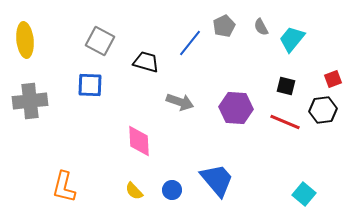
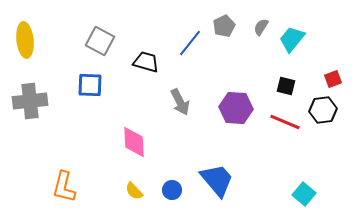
gray semicircle: rotated 60 degrees clockwise
gray arrow: rotated 44 degrees clockwise
pink diamond: moved 5 px left, 1 px down
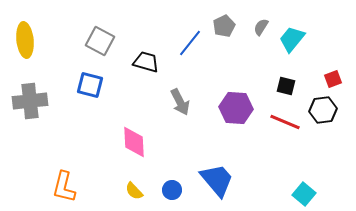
blue square: rotated 12 degrees clockwise
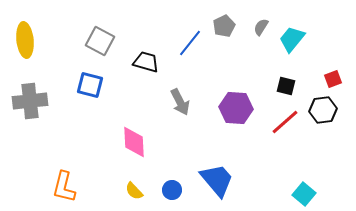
red line: rotated 64 degrees counterclockwise
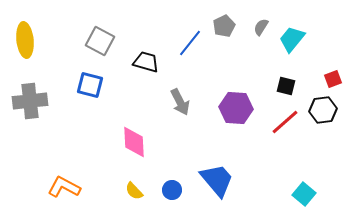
orange L-shape: rotated 104 degrees clockwise
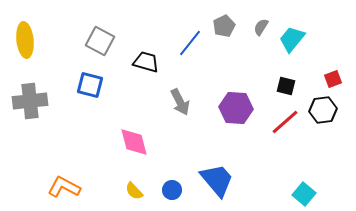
pink diamond: rotated 12 degrees counterclockwise
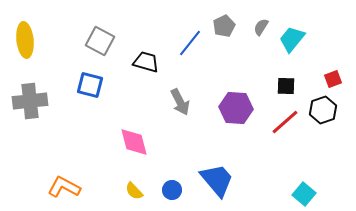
black square: rotated 12 degrees counterclockwise
black hexagon: rotated 12 degrees counterclockwise
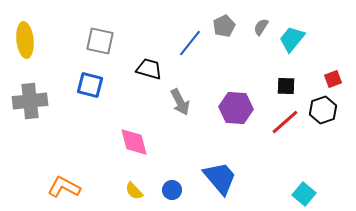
gray square: rotated 16 degrees counterclockwise
black trapezoid: moved 3 px right, 7 px down
blue trapezoid: moved 3 px right, 2 px up
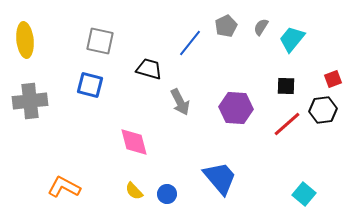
gray pentagon: moved 2 px right
black hexagon: rotated 12 degrees clockwise
red line: moved 2 px right, 2 px down
blue circle: moved 5 px left, 4 px down
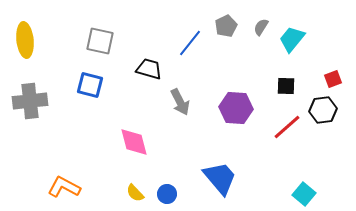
red line: moved 3 px down
yellow semicircle: moved 1 px right, 2 px down
